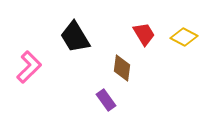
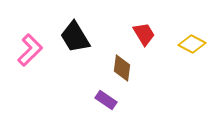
yellow diamond: moved 8 px right, 7 px down
pink L-shape: moved 1 px right, 17 px up
purple rectangle: rotated 20 degrees counterclockwise
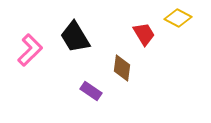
yellow diamond: moved 14 px left, 26 px up
purple rectangle: moved 15 px left, 9 px up
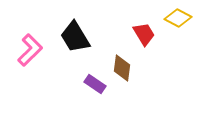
purple rectangle: moved 4 px right, 7 px up
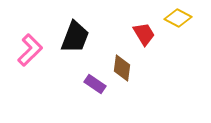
black trapezoid: rotated 128 degrees counterclockwise
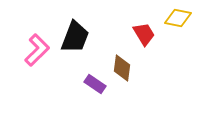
yellow diamond: rotated 16 degrees counterclockwise
pink L-shape: moved 7 px right
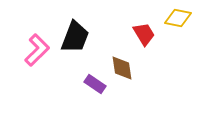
brown diamond: rotated 16 degrees counterclockwise
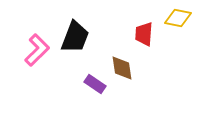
red trapezoid: rotated 145 degrees counterclockwise
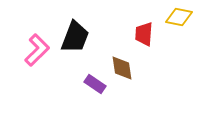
yellow diamond: moved 1 px right, 1 px up
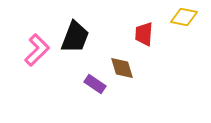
yellow diamond: moved 5 px right
brown diamond: rotated 8 degrees counterclockwise
